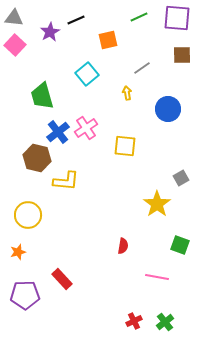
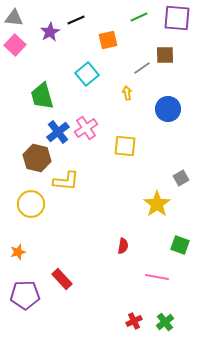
brown square: moved 17 px left
yellow circle: moved 3 px right, 11 px up
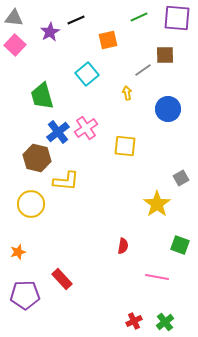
gray line: moved 1 px right, 2 px down
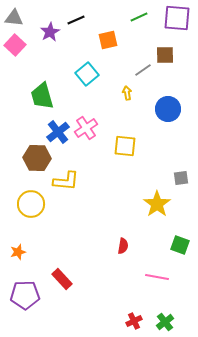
brown hexagon: rotated 12 degrees counterclockwise
gray square: rotated 21 degrees clockwise
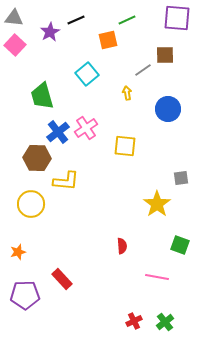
green line: moved 12 px left, 3 px down
red semicircle: moved 1 px left; rotated 14 degrees counterclockwise
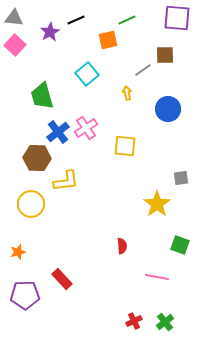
yellow L-shape: rotated 12 degrees counterclockwise
